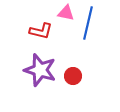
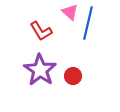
pink triangle: moved 4 px right, 1 px up; rotated 30 degrees clockwise
red L-shape: rotated 45 degrees clockwise
purple star: rotated 16 degrees clockwise
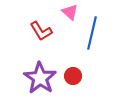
blue line: moved 4 px right, 10 px down
purple star: moved 8 px down
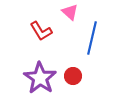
blue line: moved 5 px down
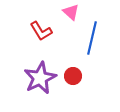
pink triangle: moved 1 px right
purple star: rotated 12 degrees clockwise
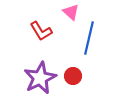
blue line: moved 3 px left
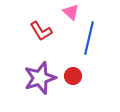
purple star: rotated 8 degrees clockwise
